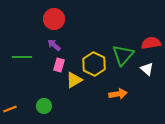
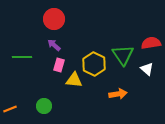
green triangle: rotated 15 degrees counterclockwise
yellow triangle: rotated 36 degrees clockwise
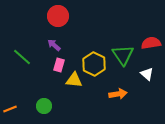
red circle: moved 4 px right, 3 px up
green line: rotated 42 degrees clockwise
white triangle: moved 5 px down
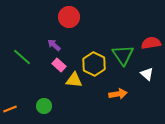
red circle: moved 11 px right, 1 px down
pink rectangle: rotated 64 degrees counterclockwise
